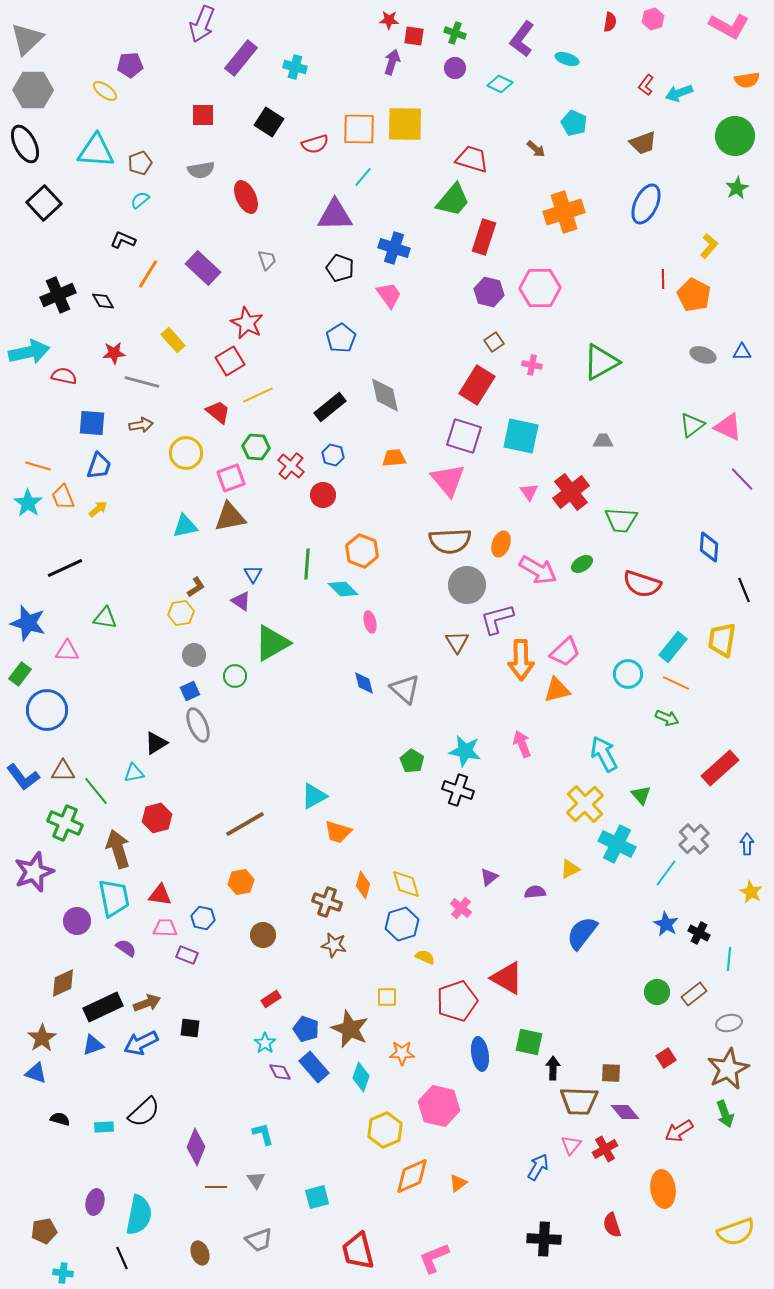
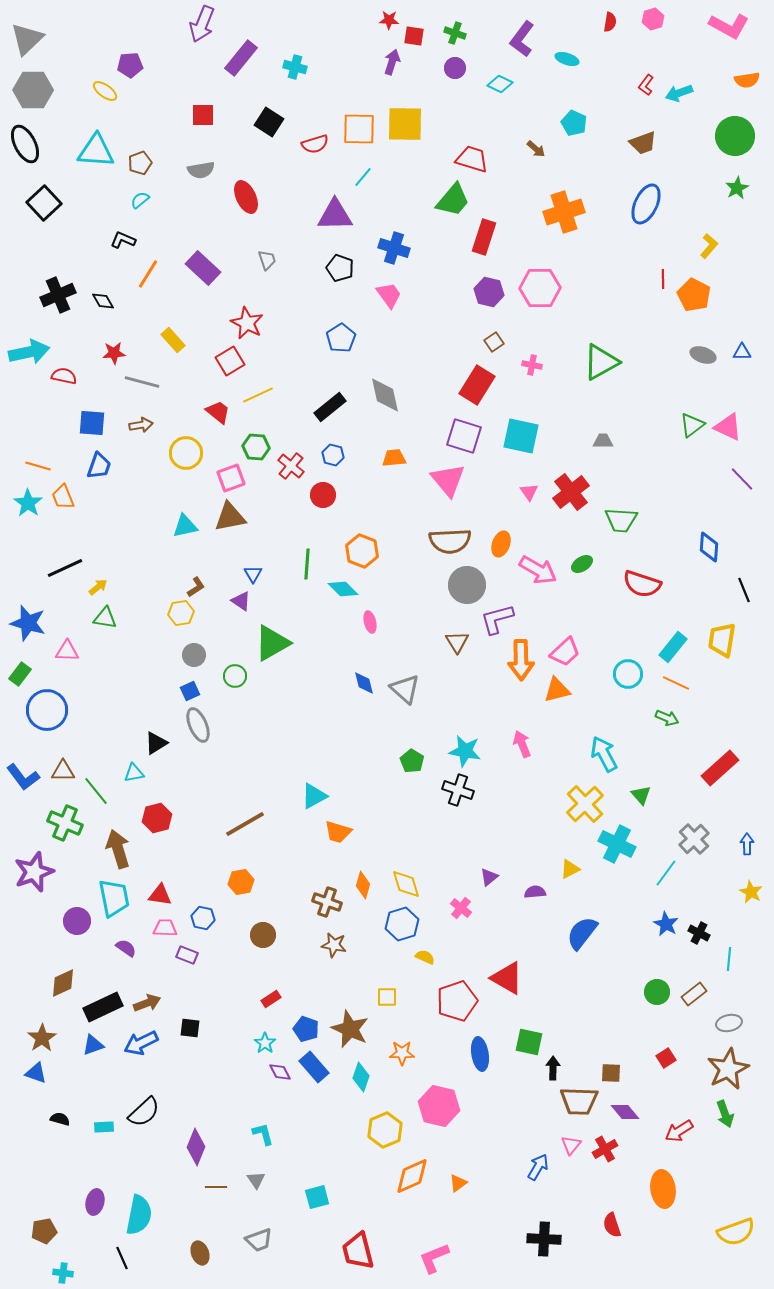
yellow arrow at (98, 509): moved 78 px down
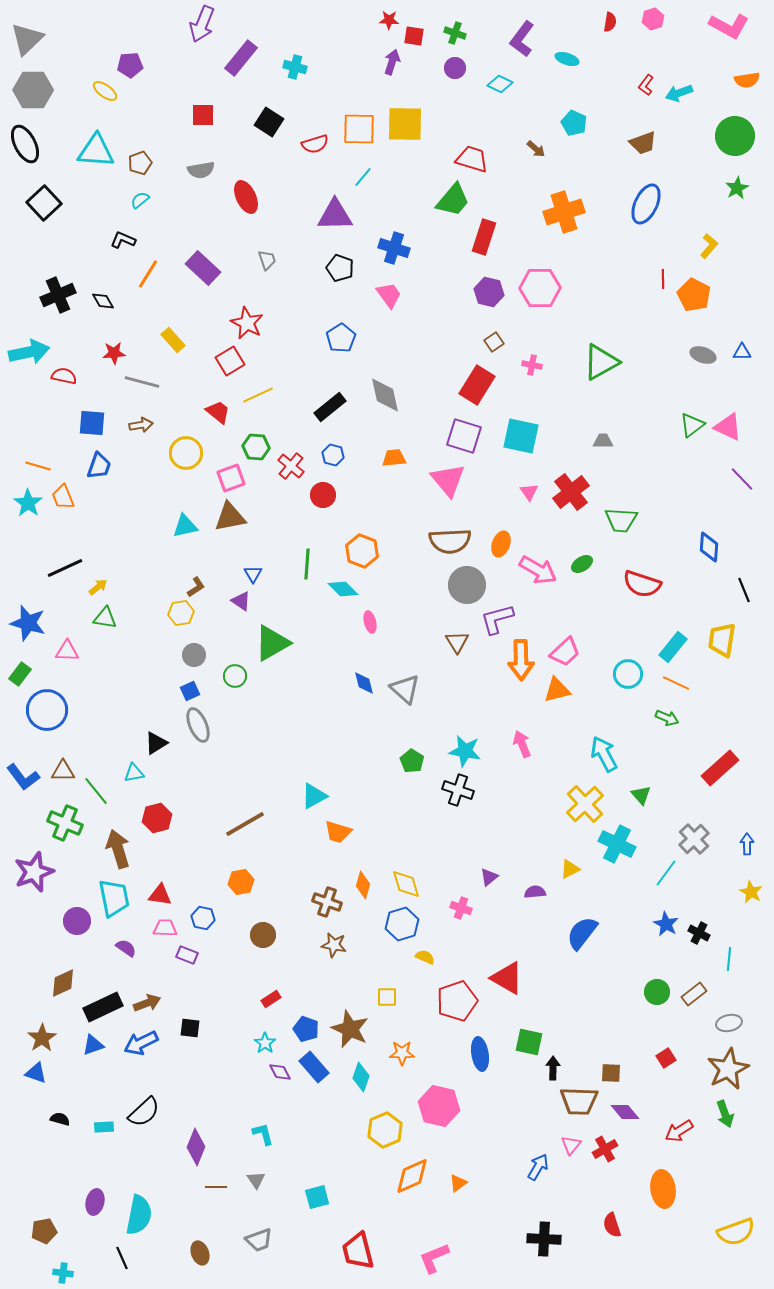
pink cross at (461, 908): rotated 20 degrees counterclockwise
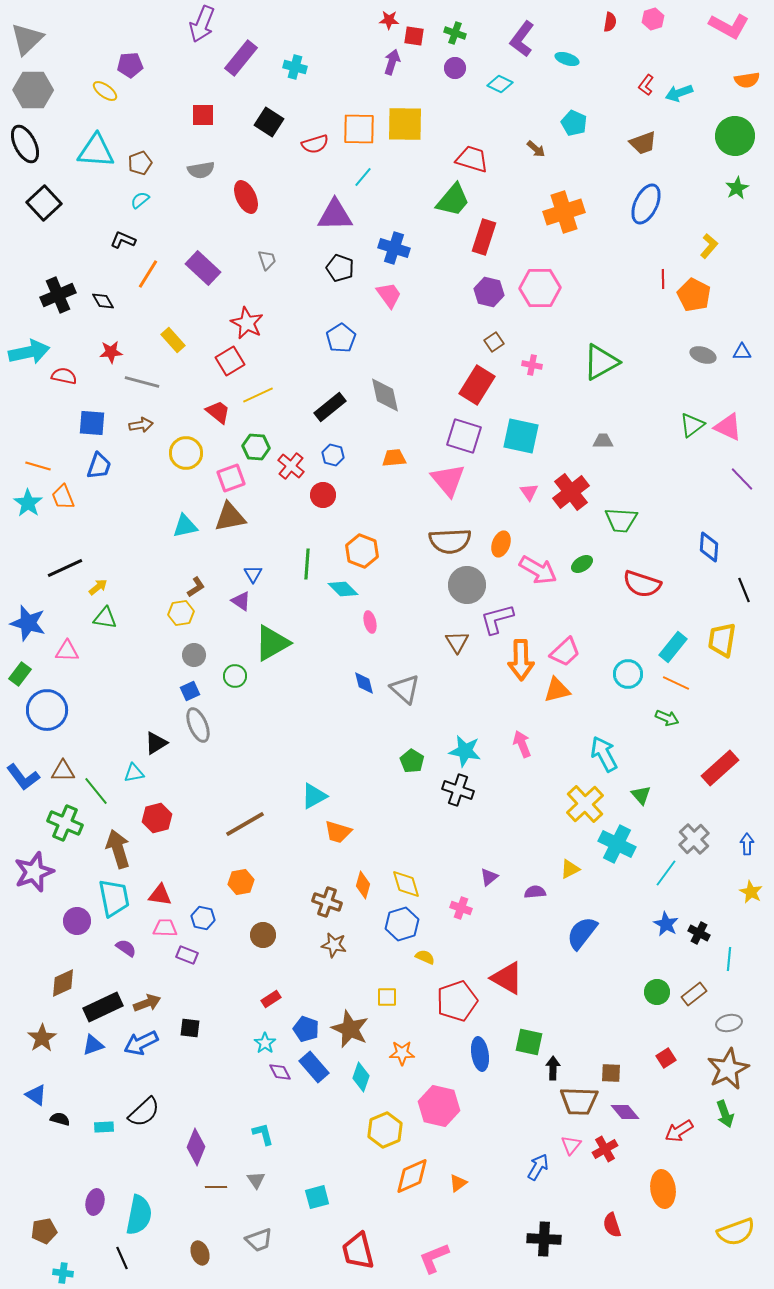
red star at (114, 353): moved 3 px left, 1 px up
blue triangle at (36, 1073): moved 22 px down; rotated 15 degrees clockwise
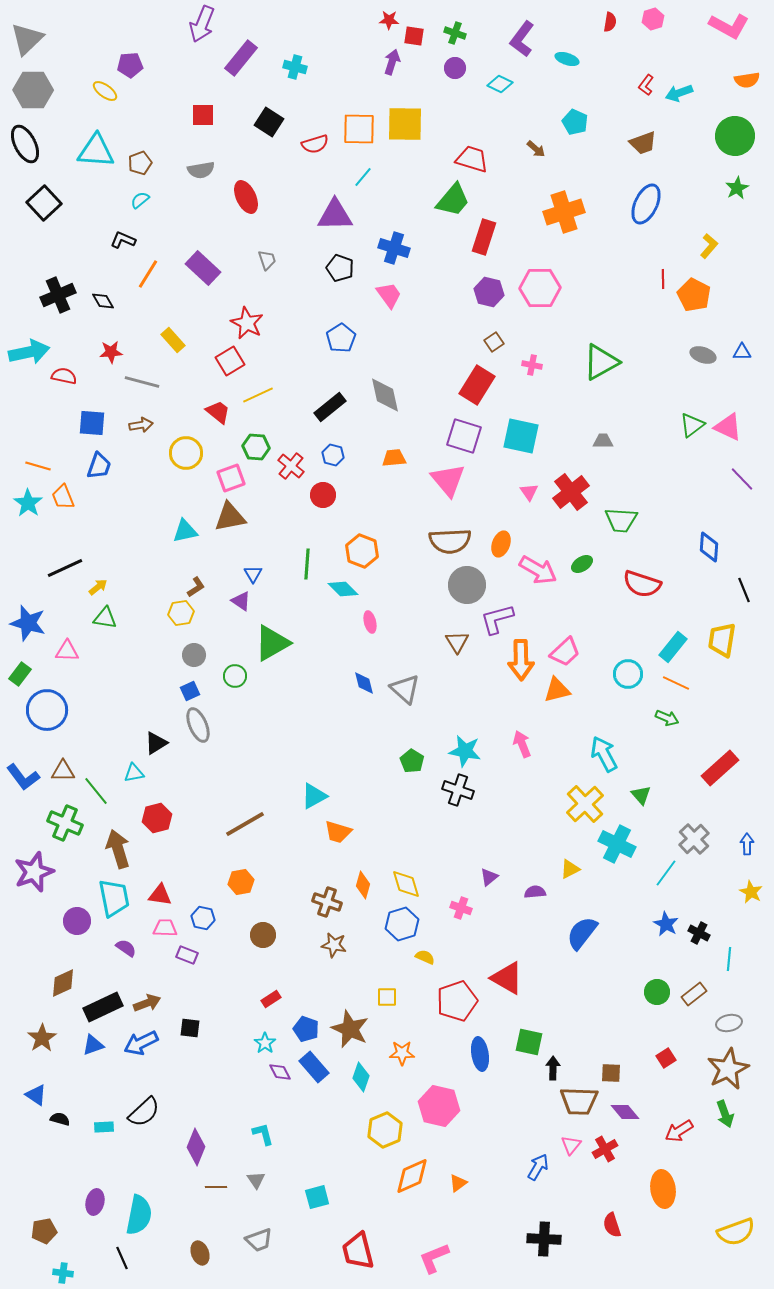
cyan pentagon at (574, 123): moved 1 px right, 1 px up
cyan triangle at (185, 526): moved 5 px down
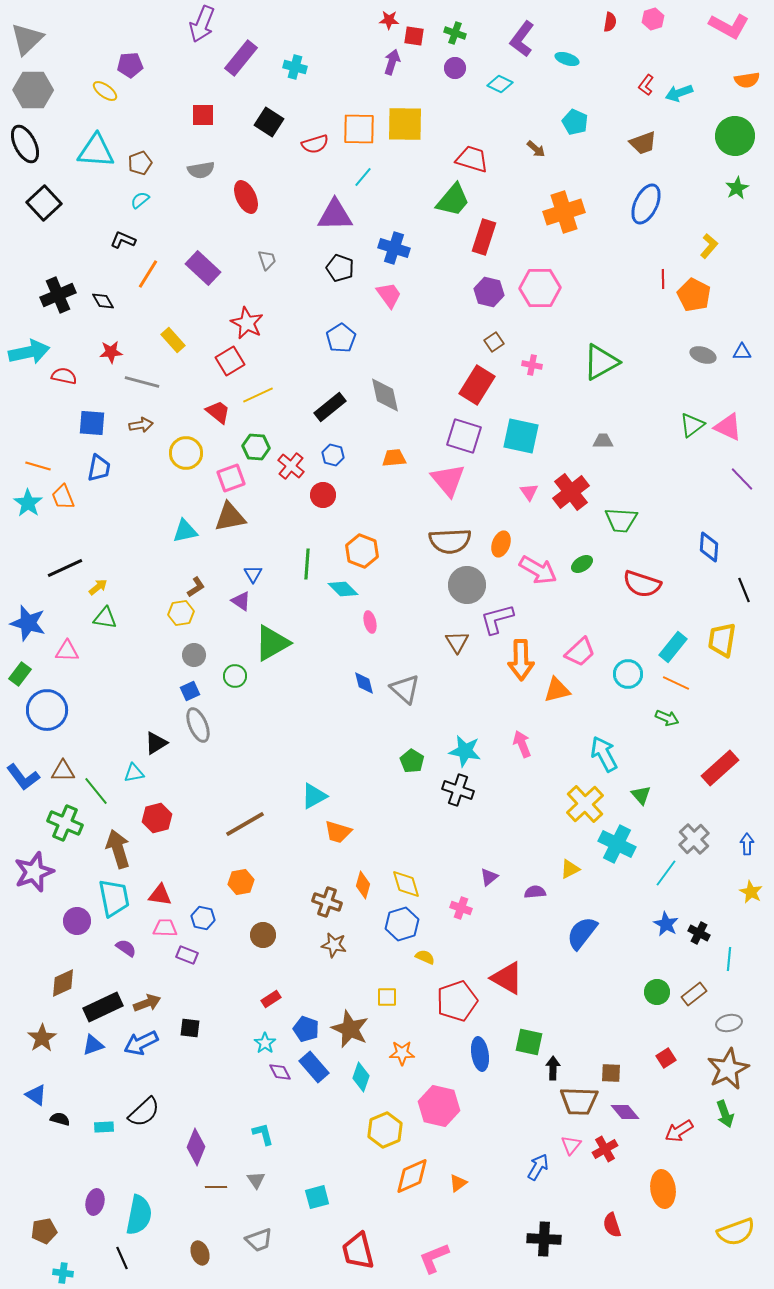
blue trapezoid at (99, 466): moved 2 px down; rotated 8 degrees counterclockwise
pink trapezoid at (565, 652): moved 15 px right
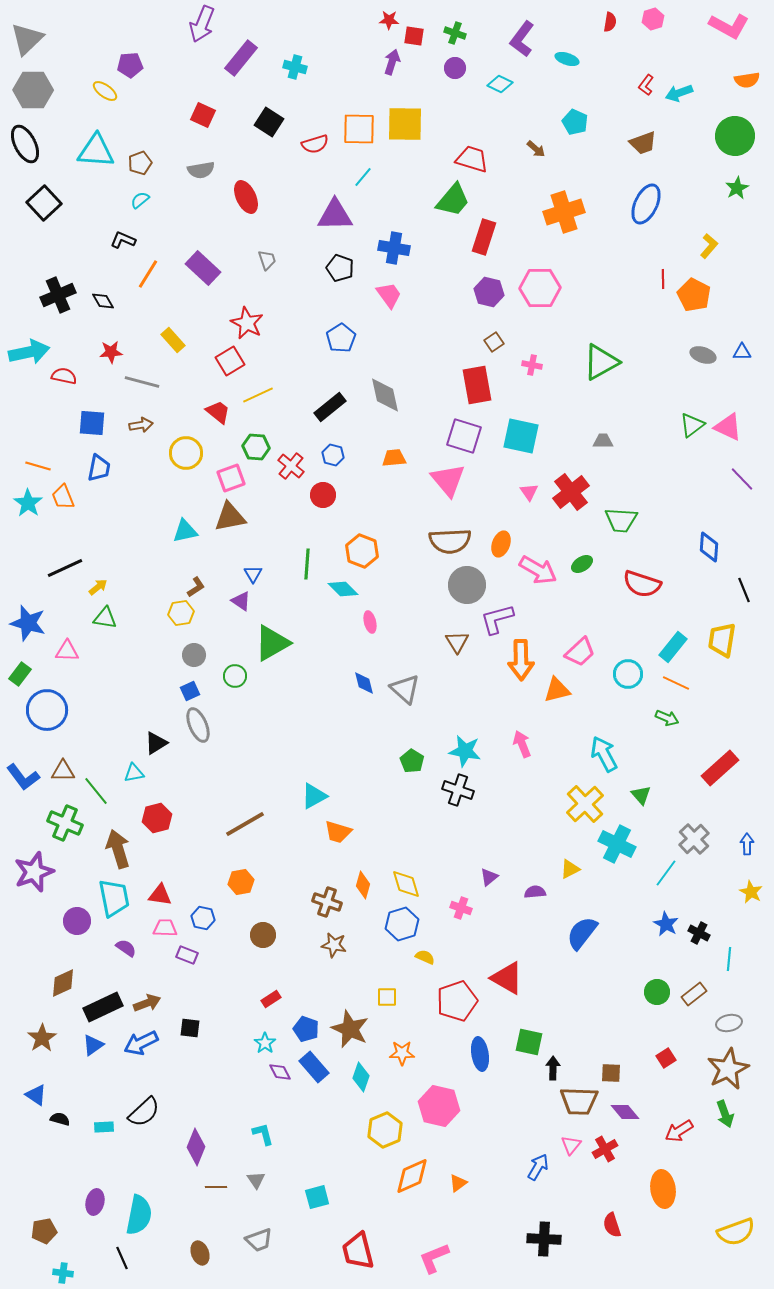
red square at (203, 115): rotated 25 degrees clockwise
blue cross at (394, 248): rotated 8 degrees counterclockwise
red rectangle at (477, 385): rotated 42 degrees counterclockwise
blue triangle at (93, 1045): rotated 15 degrees counterclockwise
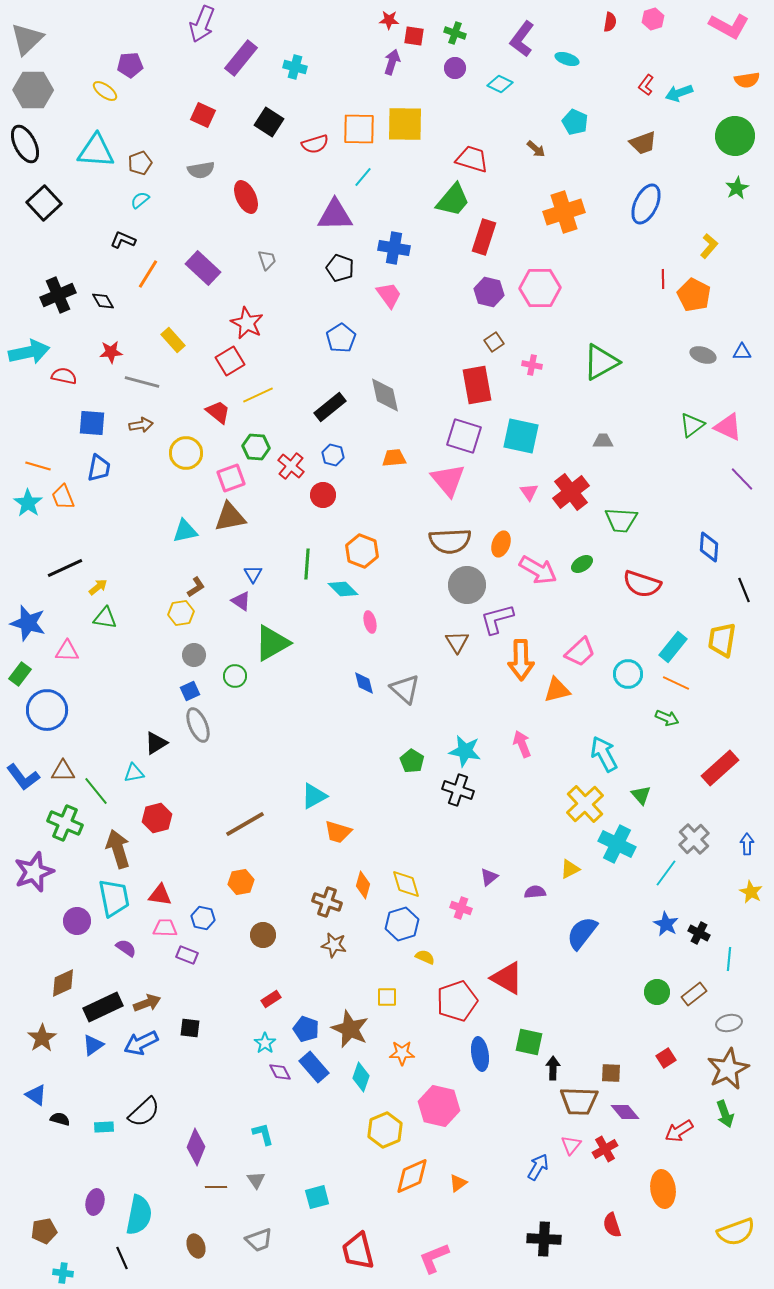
brown ellipse at (200, 1253): moved 4 px left, 7 px up
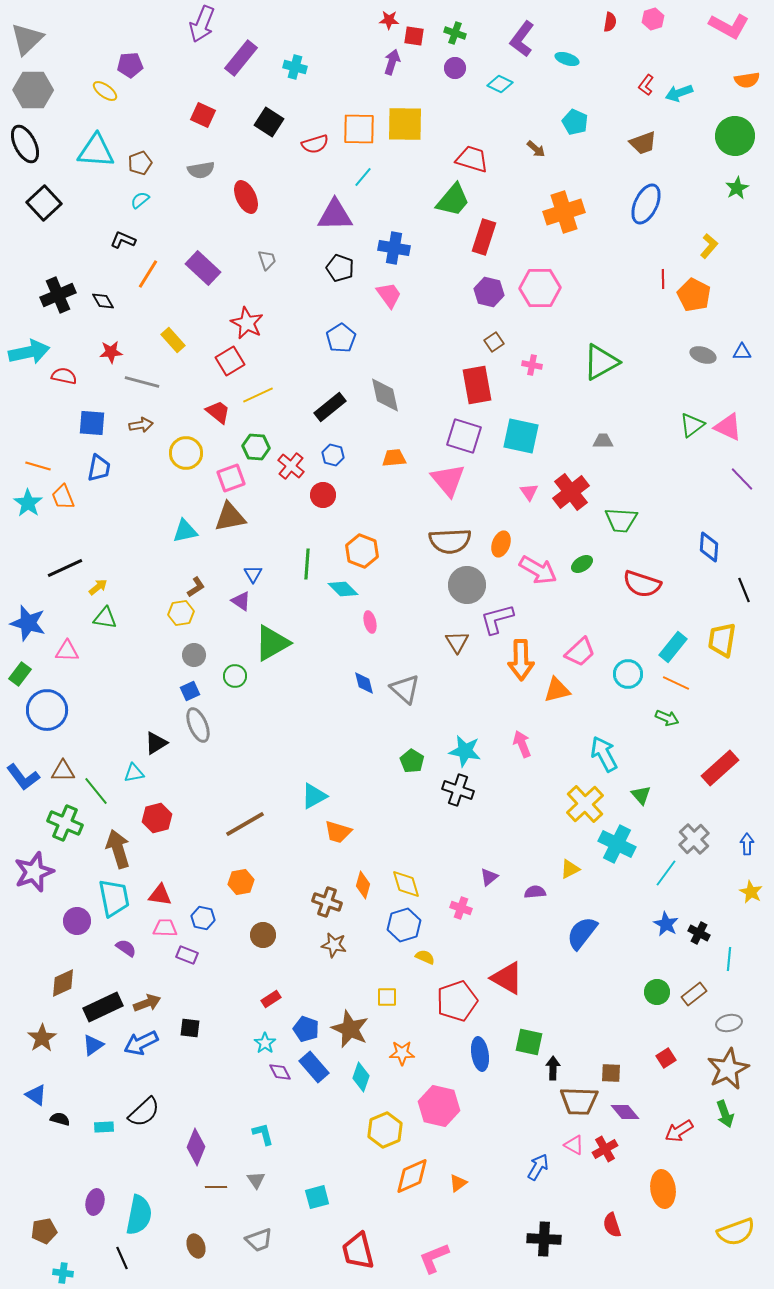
blue hexagon at (402, 924): moved 2 px right, 1 px down
pink triangle at (571, 1145): moved 3 px right; rotated 40 degrees counterclockwise
